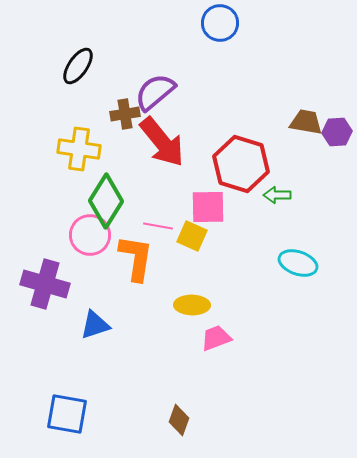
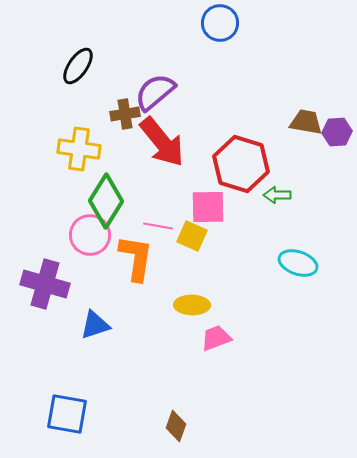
brown diamond: moved 3 px left, 6 px down
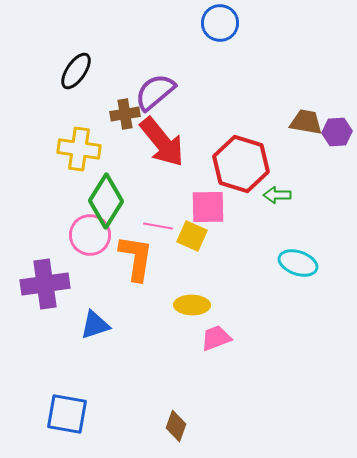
black ellipse: moved 2 px left, 5 px down
purple cross: rotated 24 degrees counterclockwise
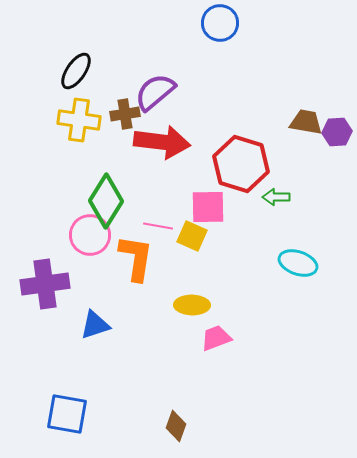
red arrow: rotated 44 degrees counterclockwise
yellow cross: moved 29 px up
green arrow: moved 1 px left, 2 px down
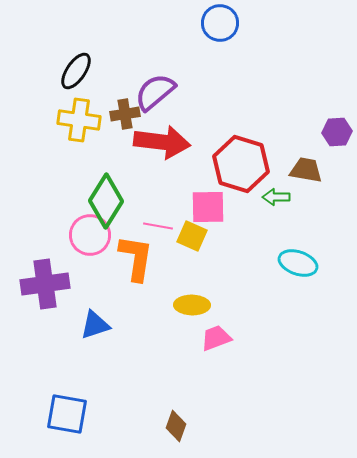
brown trapezoid: moved 48 px down
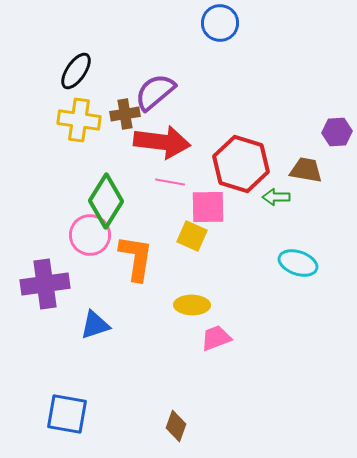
pink line: moved 12 px right, 44 px up
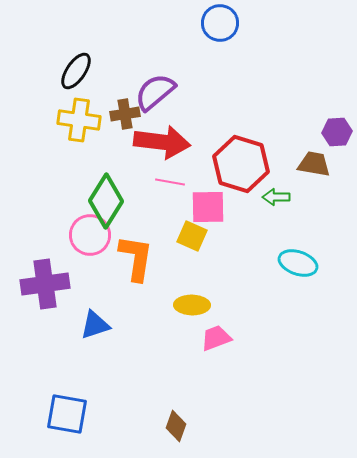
brown trapezoid: moved 8 px right, 6 px up
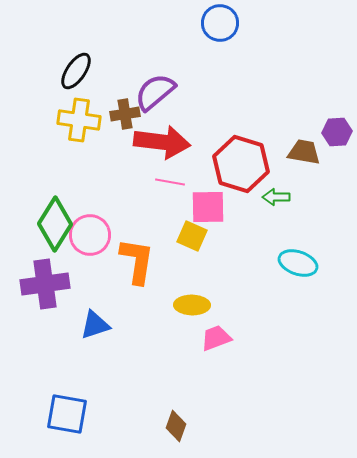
brown trapezoid: moved 10 px left, 12 px up
green diamond: moved 51 px left, 23 px down
orange L-shape: moved 1 px right, 3 px down
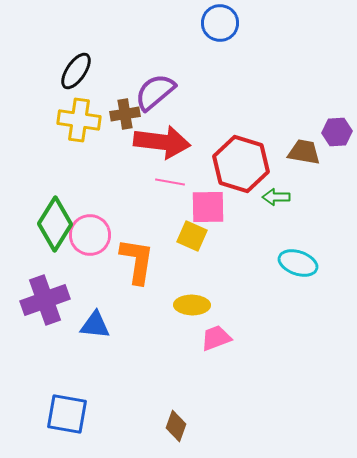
purple cross: moved 16 px down; rotated 12 degrees counterclockwise
blue triangle: rotated 24 degrees clockwise
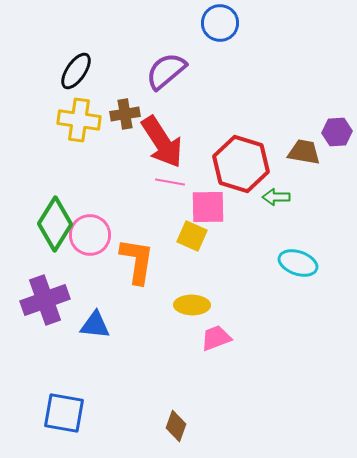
purple semicircle: moved 11 px right, 21 px up
red arrow: rotated 50 degrees clockwise
blue square: moved 3 px left, 1 px up
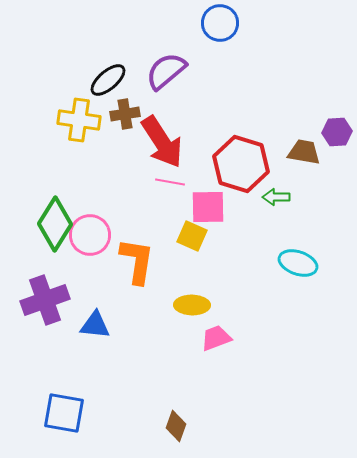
black ellipse: moved 32 px right, 9 px down; rotated 15 degrees clockwise
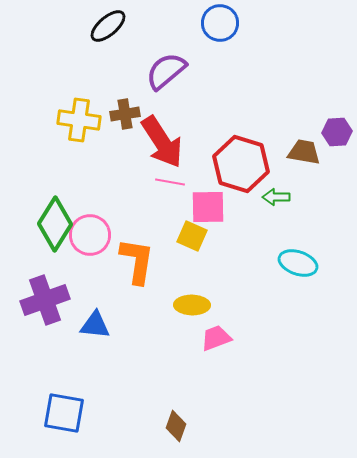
black ellipse: moved 54 px up
